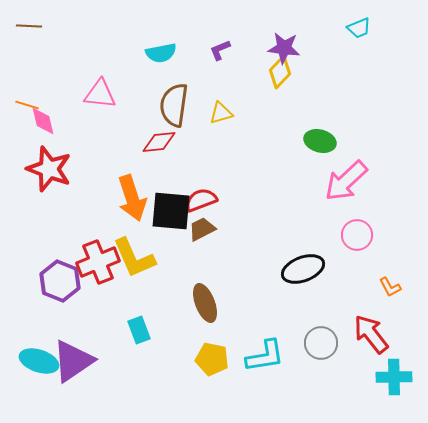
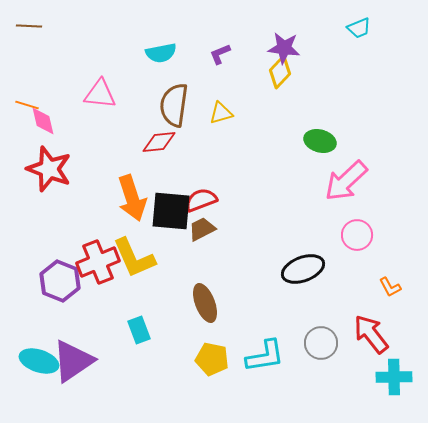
purple L-shape: moved 4 px down
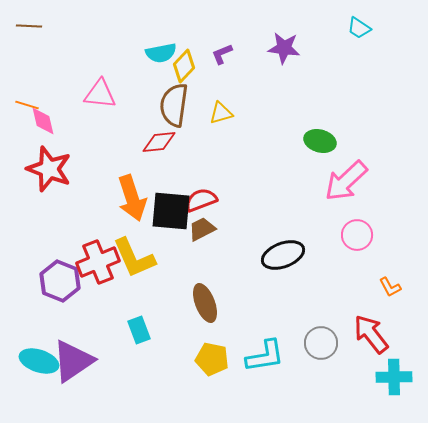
cyan trapezoid: rotated 55 degrees clockwise
purple L-shape: moved 2 px right
yellow diamond: moved 96 px left, 6 px up
black ellipse: moved 20 px left, 14 px up
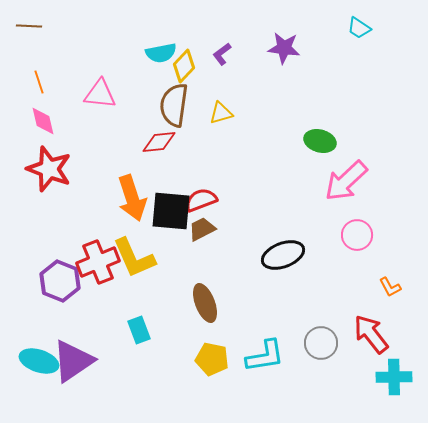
purple L-shape: rotated 15 degrees counterclockwise
orange line: moved 12 px right, 23 px up; rotated 55 degrees clockwise
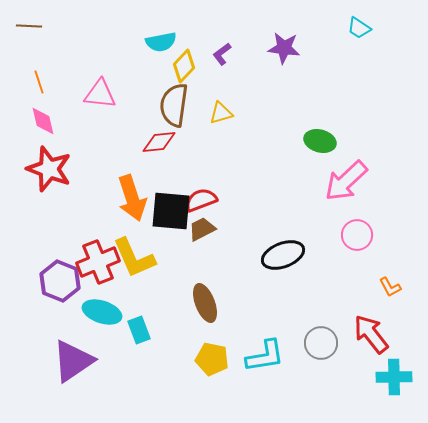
cyan semicircle: moved 11 px up
cyan ellipse: moved 63 px right, 49 px up
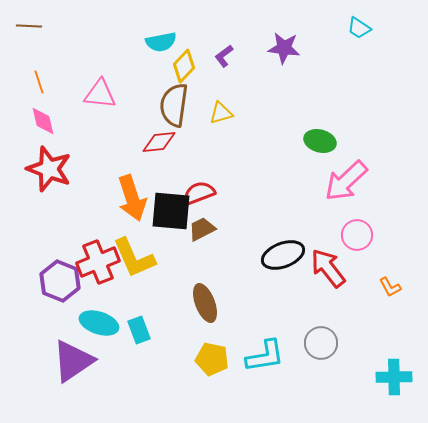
purple L-shape: moved 2 px right, 2 px down
red semicircle: moved 2 px left, 7 px up
cyan ellipse: moved 3 px left, 11 px down
red arrow: moved 43 px left, 66 px up
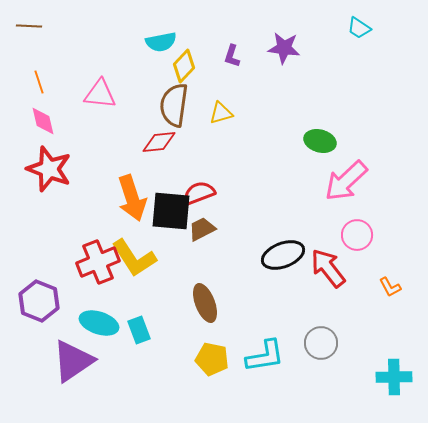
purple L-shape: moved 8 px right; rotated 35 degrees counterclockwise
yellow L-shape: rotated 9 degrees counterclockwise
purple hexagon: moved 21 px left, 20 px down
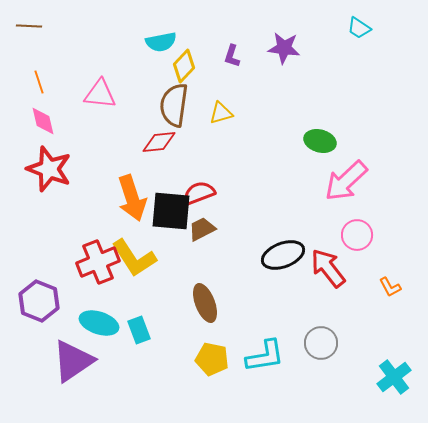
cyan cross: rotated 36 degrees counterclockwise
